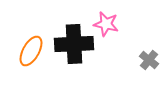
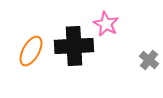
pink star: rotated 15 degrees clockwise
black cross: moved 2 px down
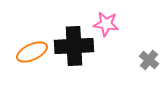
pink star: rotated 20 degrees counterclockwise
orange ellipse: moved 1 px right, 1 px down; rotated 36 degrees clockwise
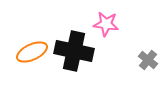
black cross: moved 5 px down; rotated 15 degrees clockwise
gray cross: moved 1 px left
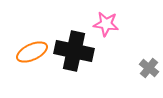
gray cross: moved 1 px right, 8 px down
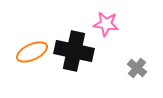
gray cross: moved 12 px left
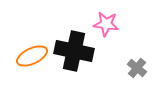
orange ellipse: moved 4 px down
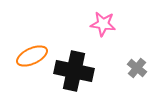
pink star: moved 3 px left
black cross: moved 20 px down
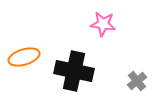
orange ellipse: moved 8 px left, 1 px down; rotated 8 degrees clockwise
gray cross: moved 13 px down; rotated 12 degrees clockwise
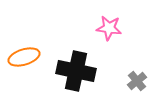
pink star: moved 6 px right, 4 px down
black cross: moved 2 px right
